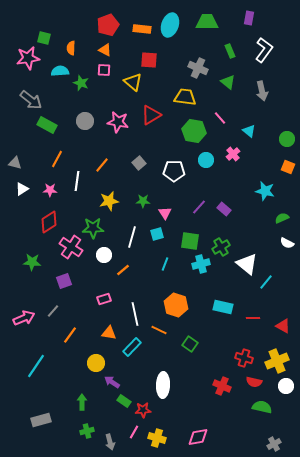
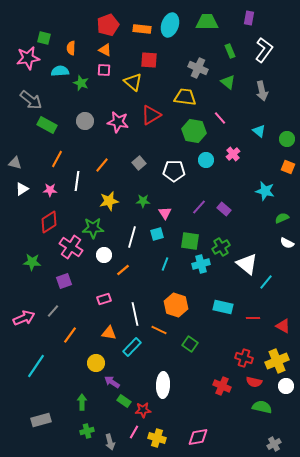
cyan triangle at (249, 131): moved 10 px right
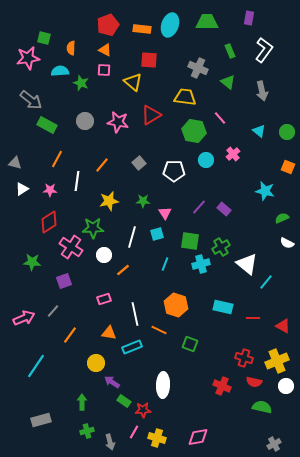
green circle at (287, 139): moved 7 px up
green square at (190, 344): rotated 14 degrees counterclockwise
cyan rectangle at (132, 347): rotated 24 degrees clockwise
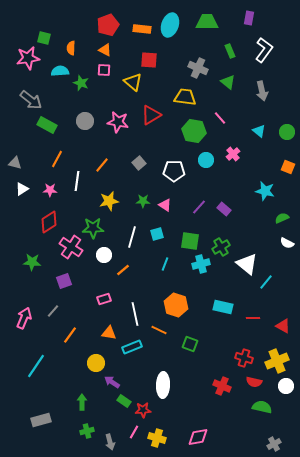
pink triangle at (165, 213): moved 8 px up; rotated 24 degrees counterclockwise
pink arrow at (24, 318): rotated 45 degrees counterclockwise
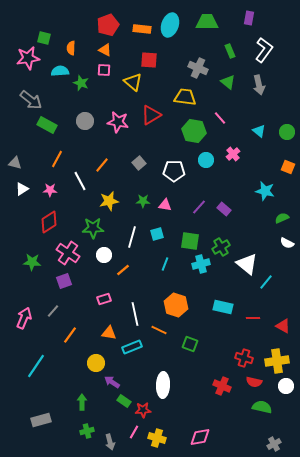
gray arrow at (262, 91): moved 3 px left, 6 px up
white line at (77, 181): moved 3 px right; rotated 36 degrees counterclockwise
pink triangle at (165, 205): rotated 24 degrees counterclockwise
pink cross at (71, 247): moved 3 px left, 6 px down
yellow cross at (277, 361): rotated 15 degrees clockwise
pink diamond at (198, 437): moved 2 px right
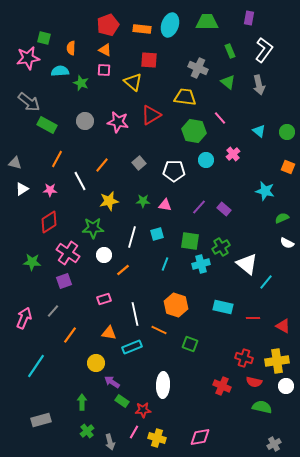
gray arrow at (31, 100): moved 2 px left, 2 px down
green rectangle at (124, 401): moved 2 px left
green cross at (87, 431): rotated 24 degrees counterclockwise
